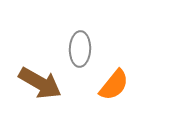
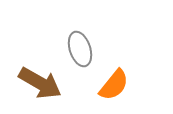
gray ellipse: rotated 20 degrees counterclockwise
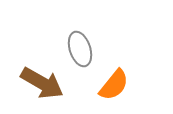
brown arrow: moved 2 px right
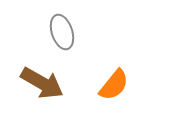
gray ellipse: moved 18 px left, 17 px up
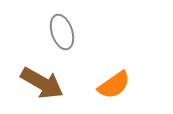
orange semicircle: rotated 16 degrees clockwise
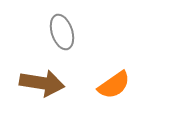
brown arrow: rotated 21 degrees counterclockwise
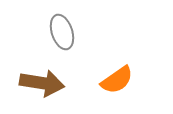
orange semicircle: moved 3 px right, 5 px up
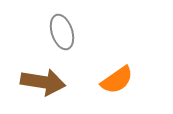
brown arrow: moved 1 px right, 1 px up
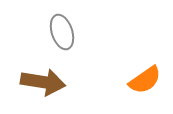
orange semicircle: moved 28 px right
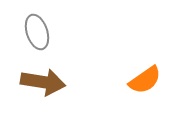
gray ellipse: moved 25 px left
